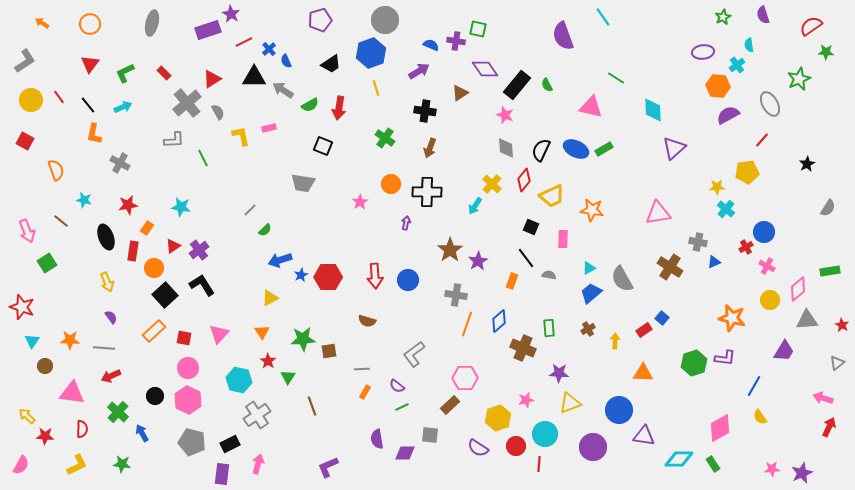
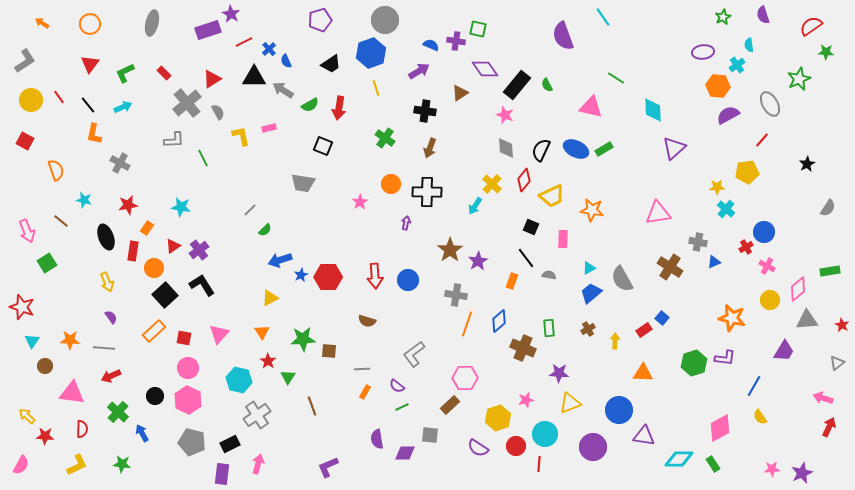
brown square at (329, 351): rotated 14 degrees clockwise
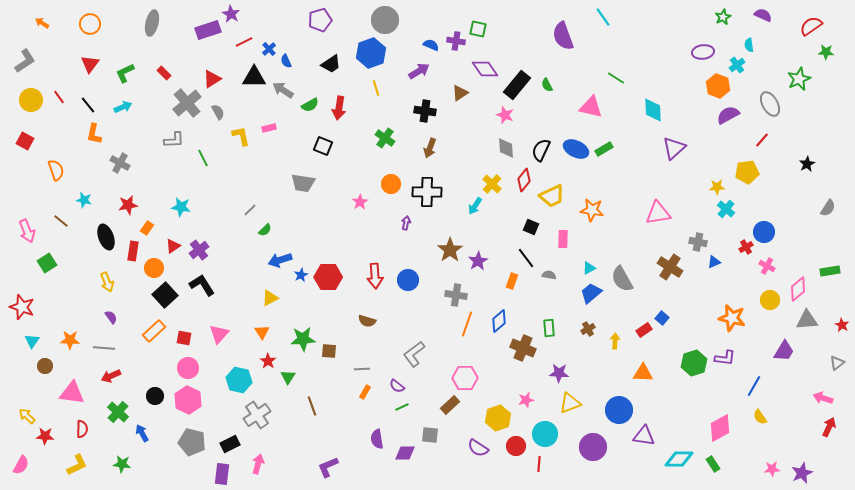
purple semicircle at (763, 15): rotated 132 degrees clockwise
orange hexagon at (718, 86): rotated 15 degrees clockwise
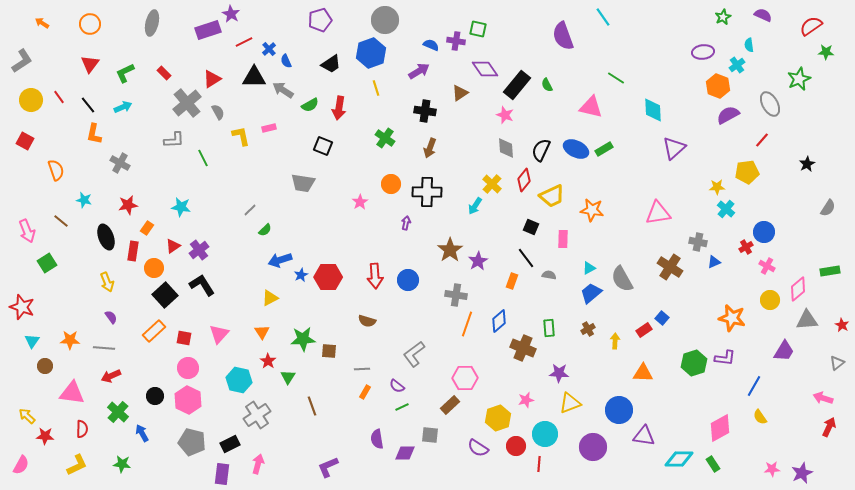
gray L-shape at (25, 61): moved 3 px left
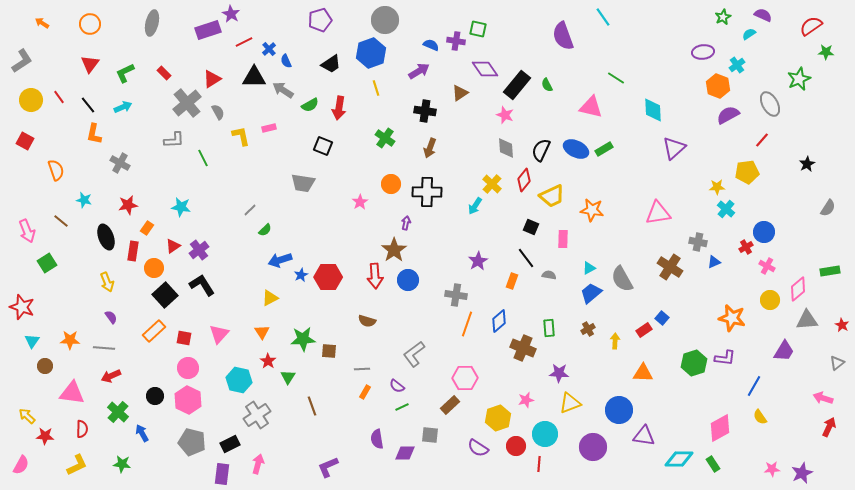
cyan semicircle at (749, 45): moved 11 px up; rotated 64 degrees clockwise
brown star at (450, 250): moved 56 px left
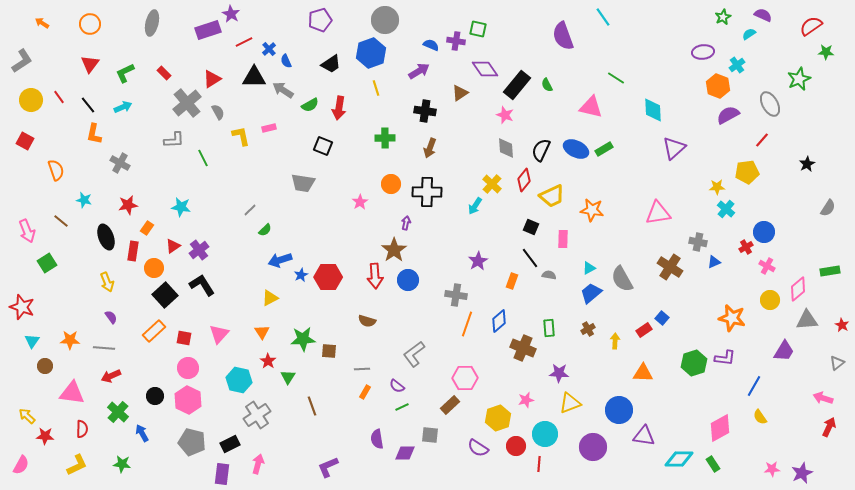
green cross at (385, 138): rotated 36 degrees counterclockwise
black line at (526, 258): moved 4 px right
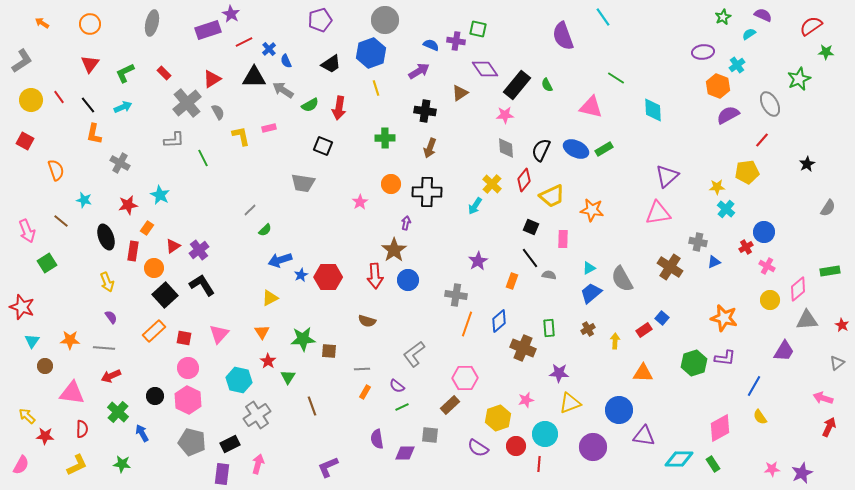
pink star at (505, 115): rotated 24 degrees counterclockwise
purple triangle at (674, 148): moved 7 px left, 28 px down
cyan star at (181, 207): moved 21 px left, 12 px up; rotated 18 degrees clockwise
orange star at (732, 318): moved 8 px left
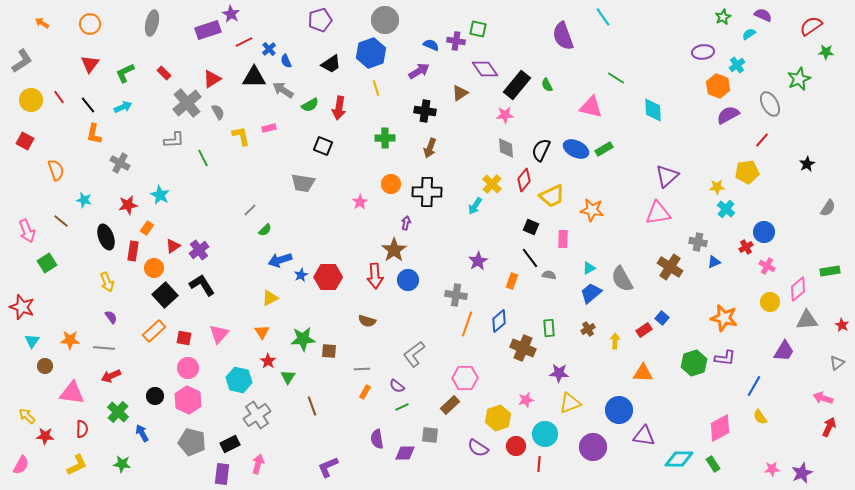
yellow circle at (770, 300): moved 2 px down
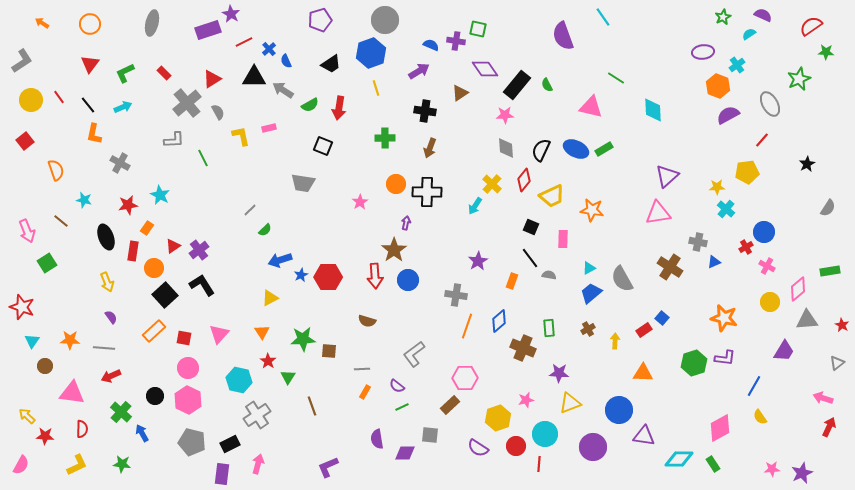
red square at (25, 141): rotated 24 degrees clockwise
orange circle at (391, 184): moved 5 px right
orange line at (467, 324): moved 2 px down
green cross at (118, 412): moved 3 px right
